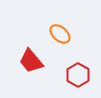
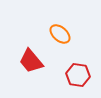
red hexagon: rotated 20 degrees counterclockwise
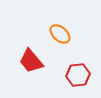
red hexagon: rotated 15 degrees counterclockwise
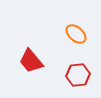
orange ellipse: moved 16 px right
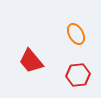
orange ellipse: rotated 20 degrees clockwise
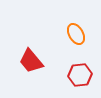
red hexagon: moved 2 px right
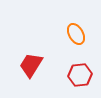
red trapezoid: moved 4 px down; rotated 72 degrees clockwise
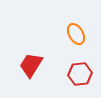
red hexagon: moved 1 px up
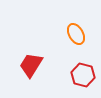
red hexagon: moved 3 px right, 1 px down; rotated 20 degrees clockwise
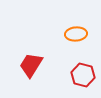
orange ellipse: rotated 65 degrees counterclockwise
